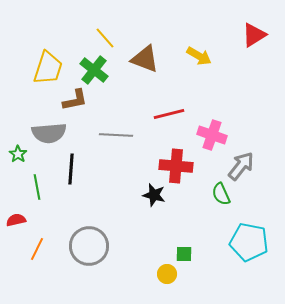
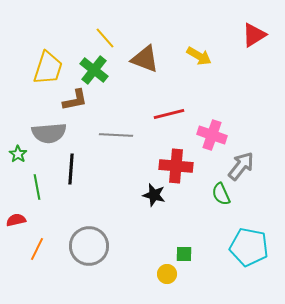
cyan pentagon: moved 5 px down
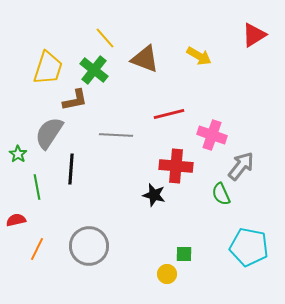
gray semicircle: rotated 128 degrees clockwise
